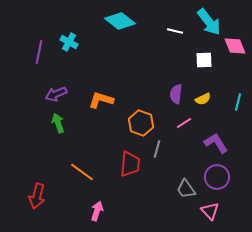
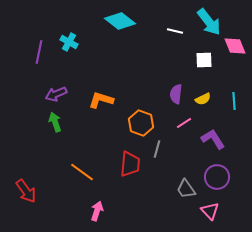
cyan line: moved 4 px left, 1 px up; rotated 18 degrees counterclockwise
green arrow: moved 3 px left, 1 px up
purple L-shape: moved 3 px left, 4 px up
red arrow: moved 11 px left, 5 px up; rotated 50 degrees counterclockwise
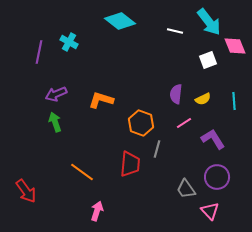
white square: moved 4 px right; rotated 18 degrees counterclockwise
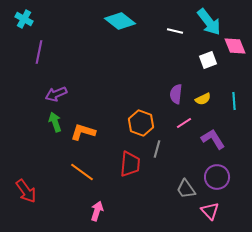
cyan cross: moved 45 px left, 23 px up
orange L-shape: moved 18 px left, 32 px down
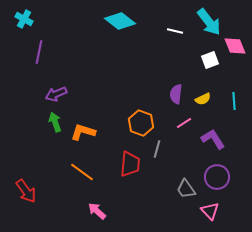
white square: moved 2 px right
pink arrow: rotated 66 degrees counterclockwise
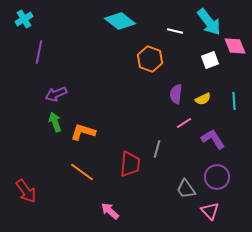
cyan cross: rotated 30 degrees clockwise
orange hexagon: moved 9 px right, 64 px up
pink arrow: moved 13 px right
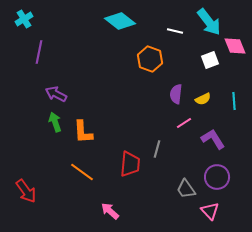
purple arrow: rotated 50 degrees clockwise
orange L-shape: rotated 110 degrees counterclockwise
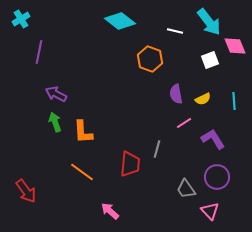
cyan cross: moved 3 px left
purple semicircle: rotated 18 degrees counterclockwise
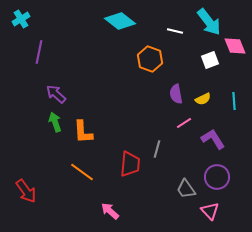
purple arrow: rotated 15 degrees clockwise
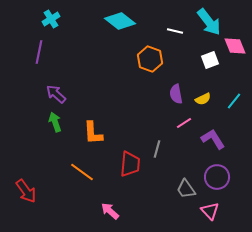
cyan cross: moved 30 px right
cyan line: rotated 42 degrees clockwise
orange L-shape: moved 10 px right, 1 px down
